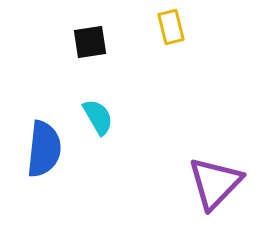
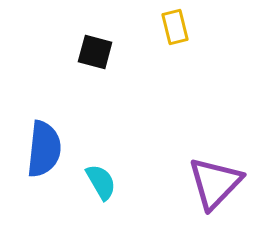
yellow rectangle: moved 4 px right
black square: moved 5 px right, 10 px down; rotated 24 degrees clockwise
cyan semicircle: moved 3 px right, 65 px down
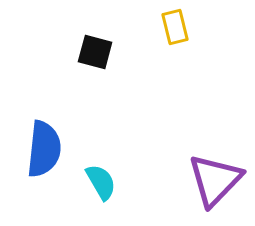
purple triangle: moved 3 px up
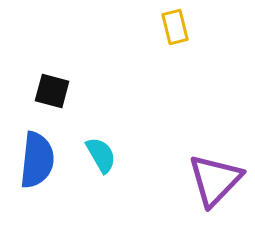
black square: moved 43 px left, 39 px down
blue semicircle: moved 7 px left, 11 px down
cyan semicircle: moved 27 px up
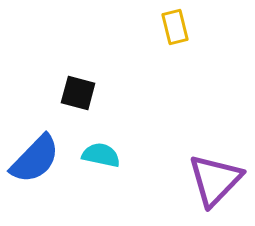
black square: moved 26 px right, 2 px down
cyan semicircle: rotated 48 degrees counterclockwise
blue semicircle: moved 2 px left, 1 px up; rotated 38 degrees clockwise
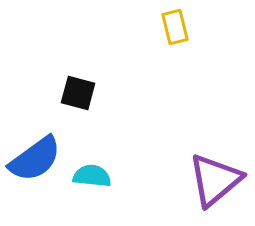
cyan semicircle: moved 9 px left, 21 px down; rotated 6 degrees counterclockwise
blue semicircle: rotated 10 degrees clockwise
purple triangle: rotated 6 degrees clockwise
